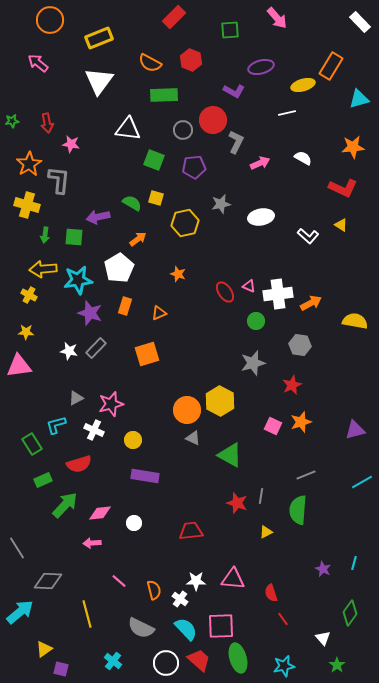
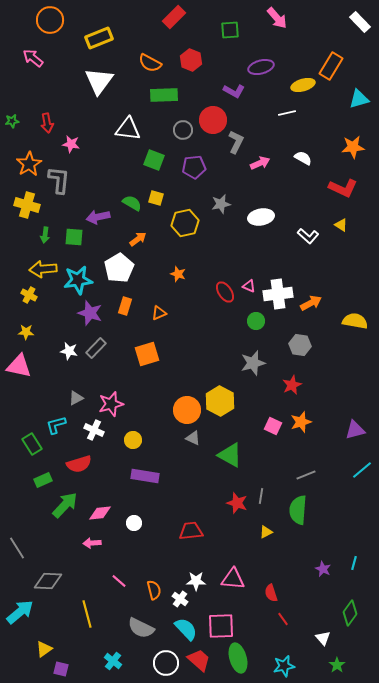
pink arrow at (38, 63): moved 5 px left, 5 px up
pink triangle at (19, 366): rotated 20 degrees clockwise
cyan line at (362, 482): moved 12 px up; rotated 10 degrees counterclockwise
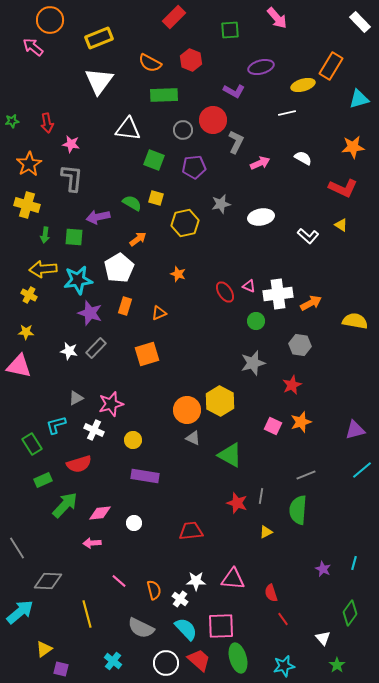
pink arrow at (33, 58): moved 11 px up
gray L-shape at (59, 180): moved 13 px right, 2 px up
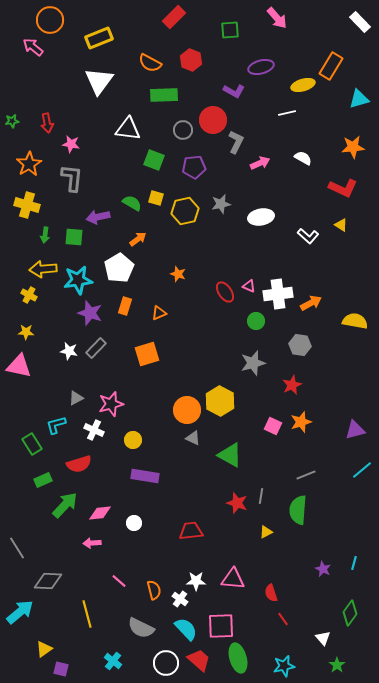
yellow hexagon at (185, 223): moved 12 px up
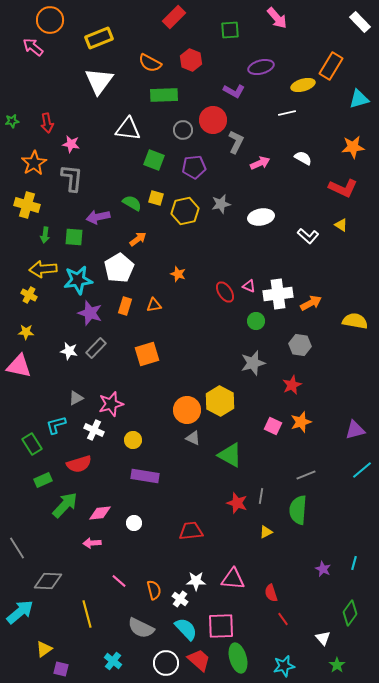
orange star at (29, 164): moved 5 px right, 1 px up
orange triangle at (159, 313): moved 5 px left, 8 px up; rotated 14 degrees clockwise
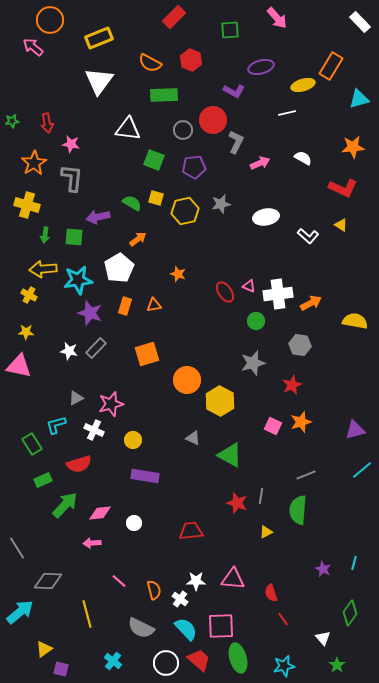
white ellipse at (261, 217): moved 5 px right
orange circle at (187, 410): moved 30 px up
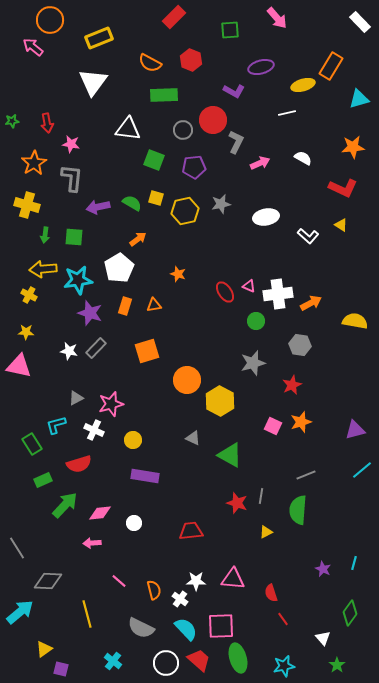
white triangle at (99, 81): moved 6 px left, 1 px down
purple arrow at (98, 217): moved 10 px up
orange square at (147, 354): moved 3 px up
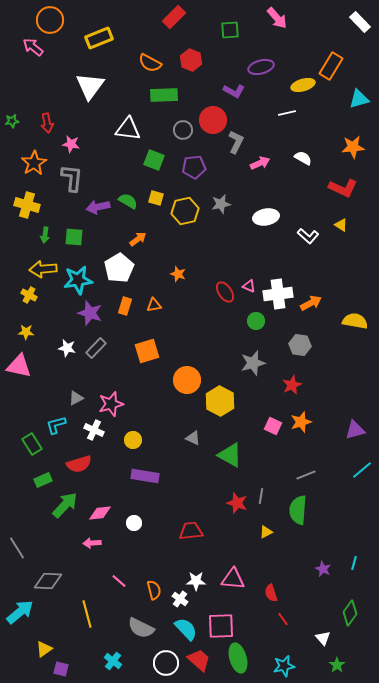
white triangle at (93, 82): moved 3 px left, 4 px down
green semicircle at (132, 203): moved 4 px left, 2 px up
white star at (69, 351): moved 2 px left, 3 px up
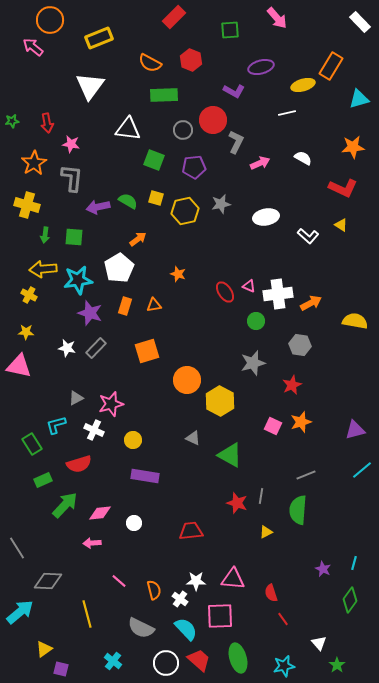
green diamond at (350, 613): moved 13 px up
pink square at (221, 626): moved 1 px left, 10 px up
white triangle at (323, 638): moved 4 px left, 5 px down
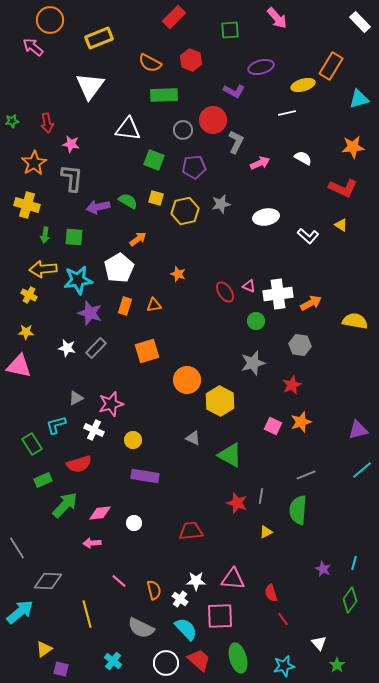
purple triangle at (355, 430): moved 3 px right
